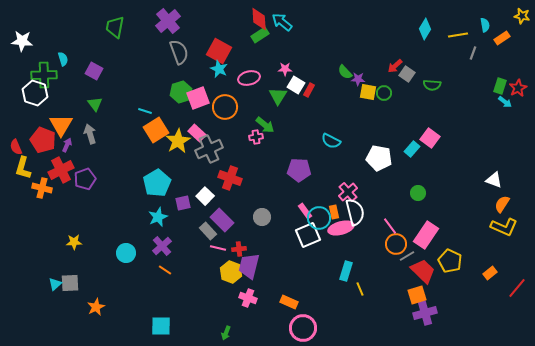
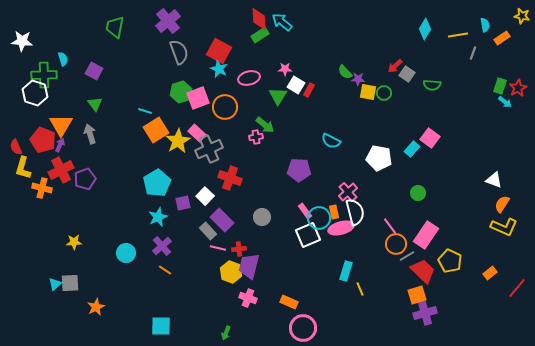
purple arrow at (67, 145): moved 7 px left
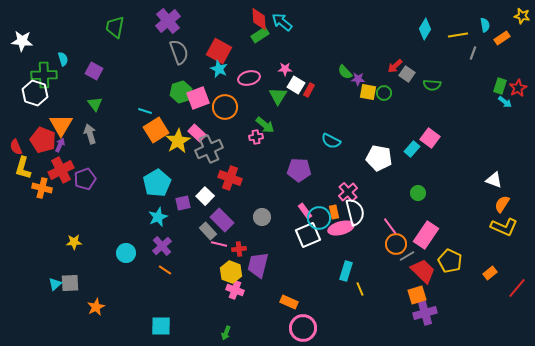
pink line at (218, 248): moved 1 px right, 4 px up
purple trapezoid at (249, 266): moved 9 px right, 1 px up
pink cross at (248, 298): moved 13 px left, 8 px up
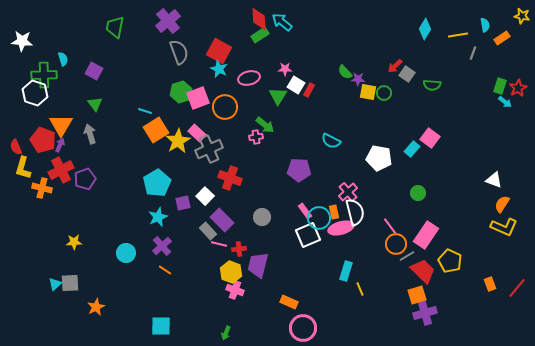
orange rectangle at (490, 273): moved 11 px down; rotated 72 degrees counterclockwise
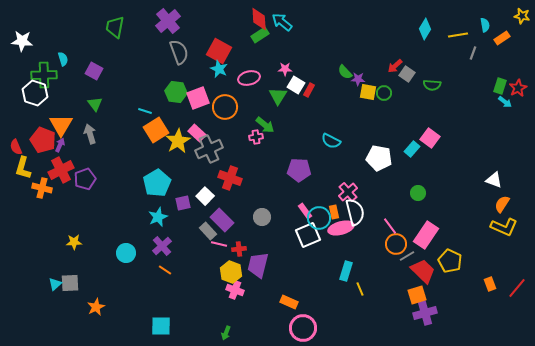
green hexagon at (181, 92): moved 5 px left; rotated 25 degrees clockwise
